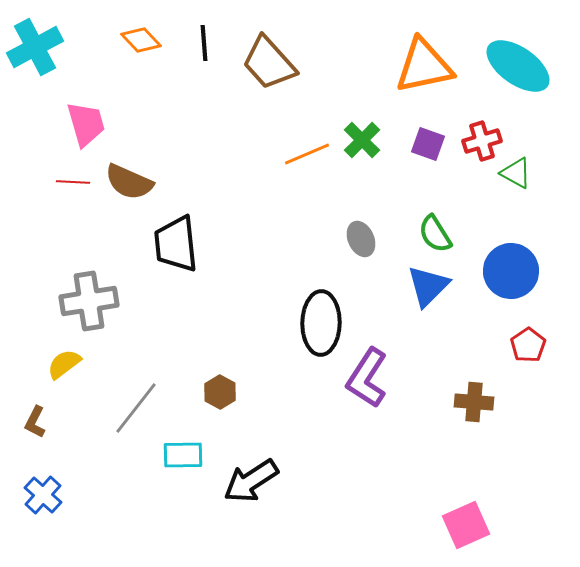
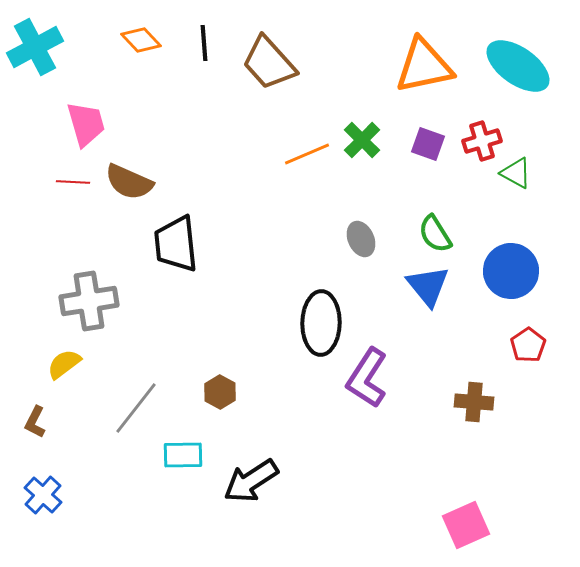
blue triangle: rotated 24 degrees counterclockwise
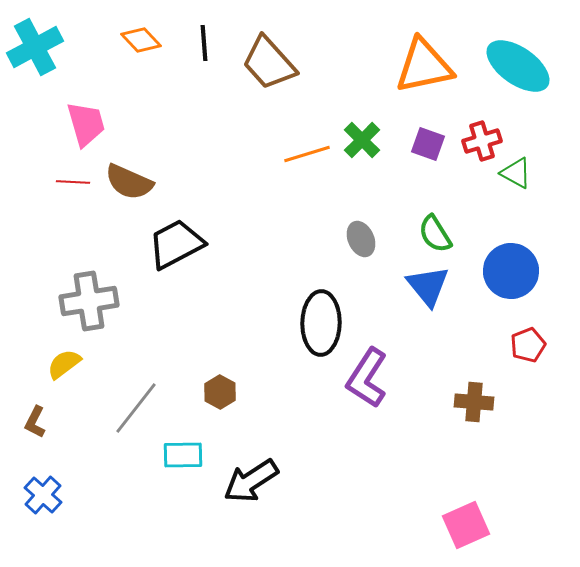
orange line: rotated 6 degrees clockwise
black trapezoid: rotated 68 degrees clockwise
red pentagon: rotated 12 degrees clockwise
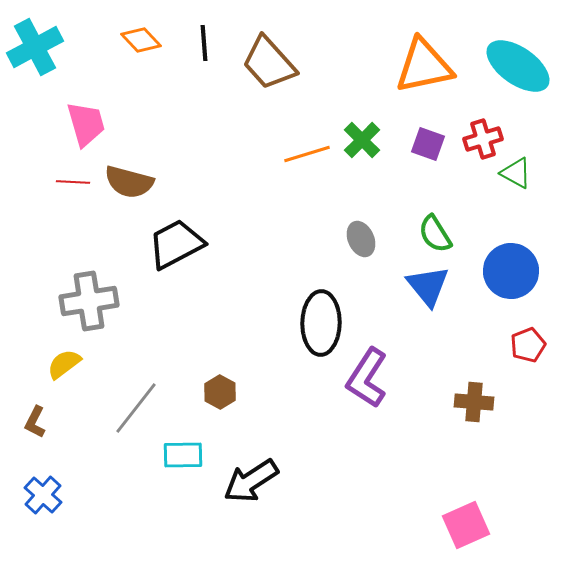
red cross: moved 1 px right, 2 px up
brown semicircle: rotated 9 degrees counterclockwise
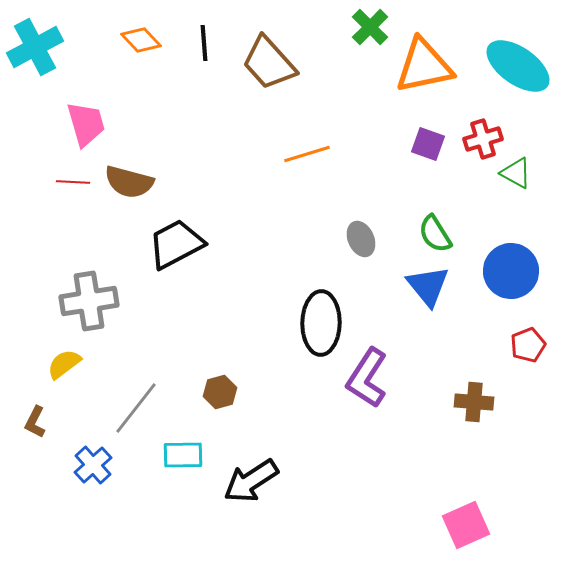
green cross: moved 8 px right, 113 px up
brown hexagon: rotated 16 degrees clockwise
blue cross: moved 50 px right, 30 px up; rotated 6 degrees clockwise
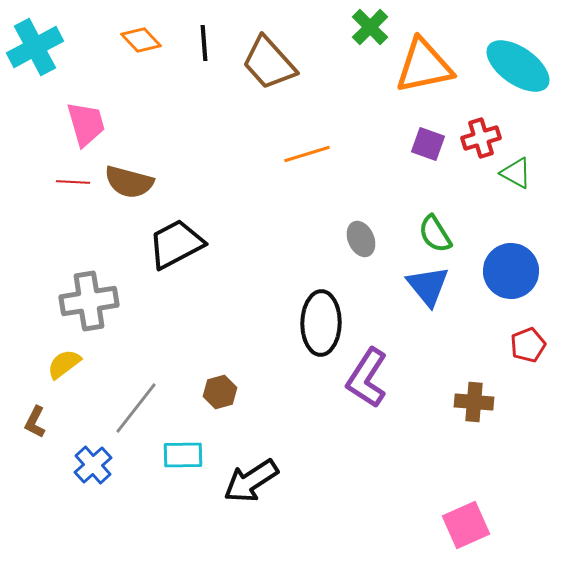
red cross: moved 2 px left, 1 px up
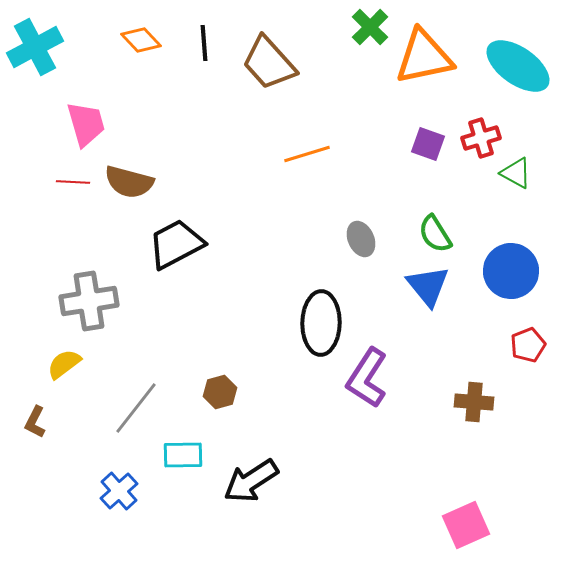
orange triangle: moved 9 px up
blue cross: moved 26 px right, 26 px down
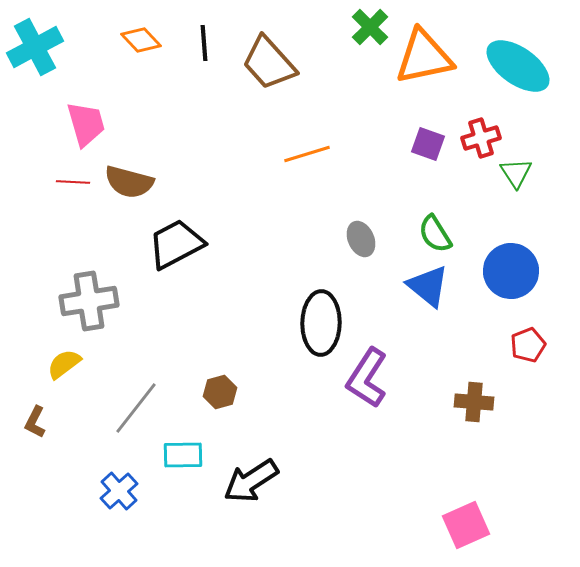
green triangle: rotated 28 degrees clockwise
blue triangle: rotated 12 degrees counterclockwise
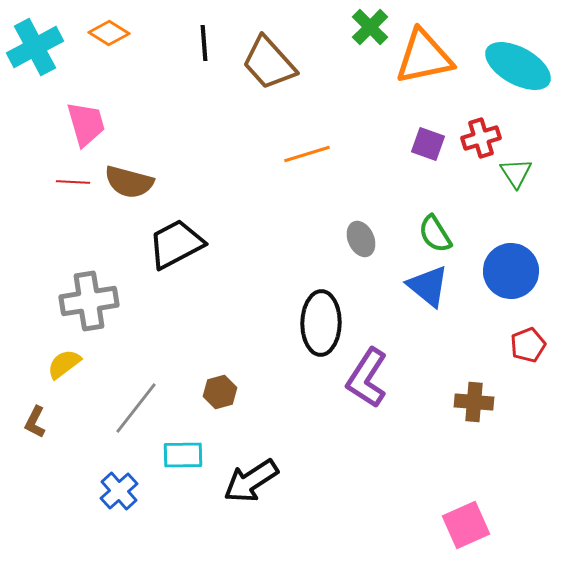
orange diamond: moved 32 px left, 7 px up; rotated 15 degrees counterclockwise
cyan ellipse: rotated 6 degrees counterclockwise
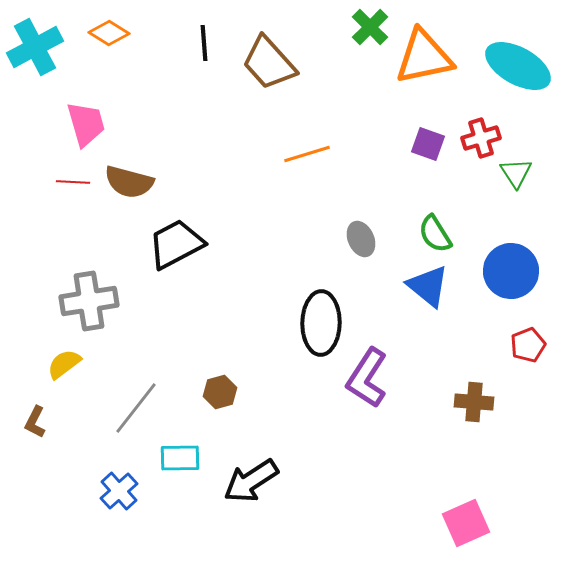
cyan rectangle: moved 3 px left, 3 px down
pink square: moved 2 px up
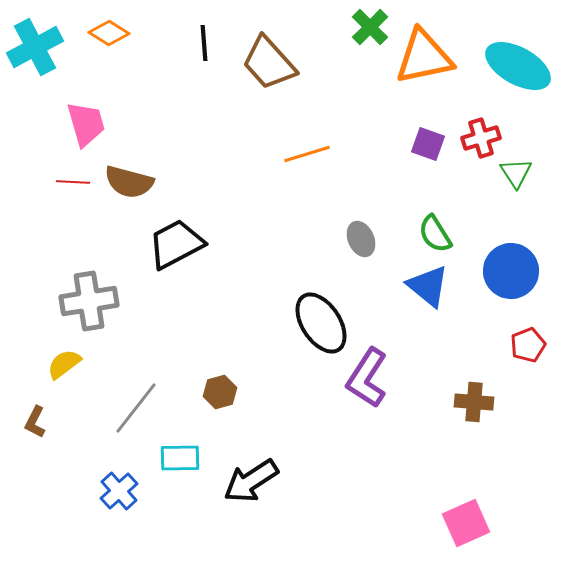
black ellipse: rotated 34 degrees counterclockwise
